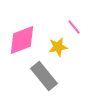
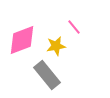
yellow star: moved 2 px left, 1 px up
gray rectangle: moved 3 px right, 1 px up
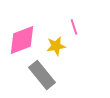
pink line: rotated 21 degrees clockwise
gray rectangle: moved 5 px left
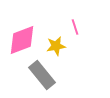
pink line: moved 1 px right
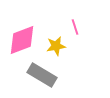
gray rectangle: rotated 20 degrees counterclockwise
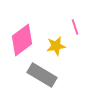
pink diamond: rotated 16 degrees counterclockwise
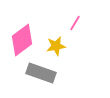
pink line: moved 4 px up; rotated 49 degrees clockwise
gray rectangle: moved 1 px left, 2 px up; rotated 12 degrees counterclockwise
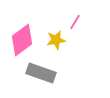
pink line: moved 1 px up
yellow star: moved 6 px up
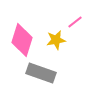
pink line: rotated 21 degrees clockwise
pink diamond: rotated 36 degrees counterclockwise
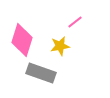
yellow star: moved 4 px right, 6 px down
